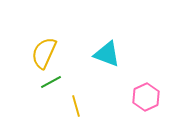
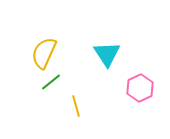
cyan triangle: rotated 36 degrees clockwise
green line: rotated 10 degrees counterclockwise
pink hexagon: moved 6 px left, 9 px up
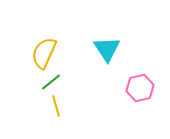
cyan triangle: moved 5 px up
pink hexagon: rotated 12 degrees clockwise
yellow line: moved 20 px left
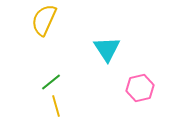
yellow semicircle: moved 33 px up
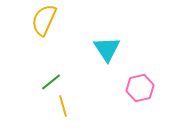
yellow line: moved 7 px right
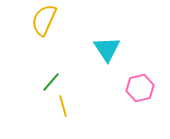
green line: rotated 10 degrees counterclockwise
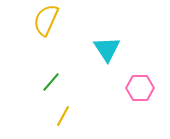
yellow semicircle: moved 2 px right
pink hexagon: rotated 12 degrees clockwise
yellow line: moved 10 px down; rotated 45 degrees clockwise
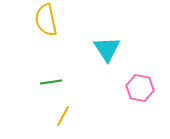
yellow semicircle: rotated 36 degrees counterclockwise
green line: rotated 40 degrees clockwise
pink hexagon: rotated 12 degrees clockwise
